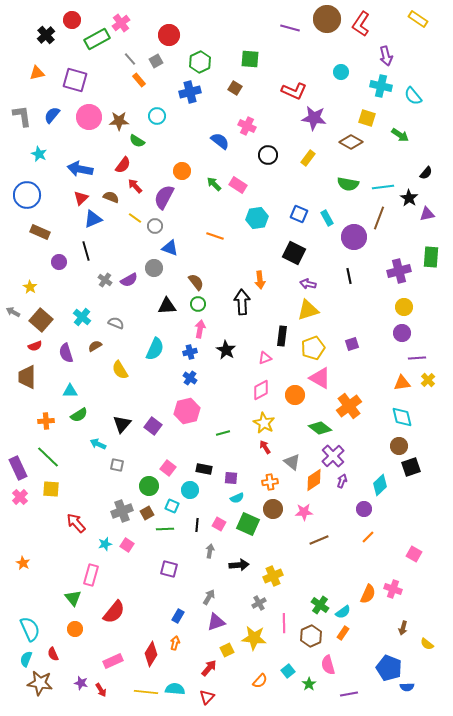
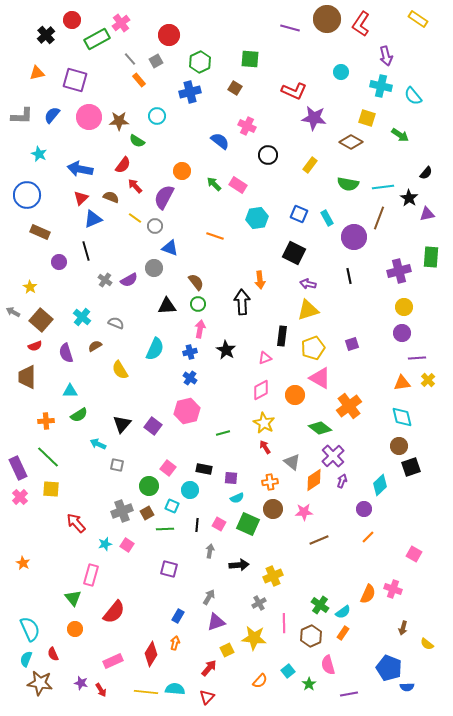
gray L-shape at (22, 116): rotated 100 degrees clockwise
yellow rectangle at (308, 158): moved 2 px right, 7 px down
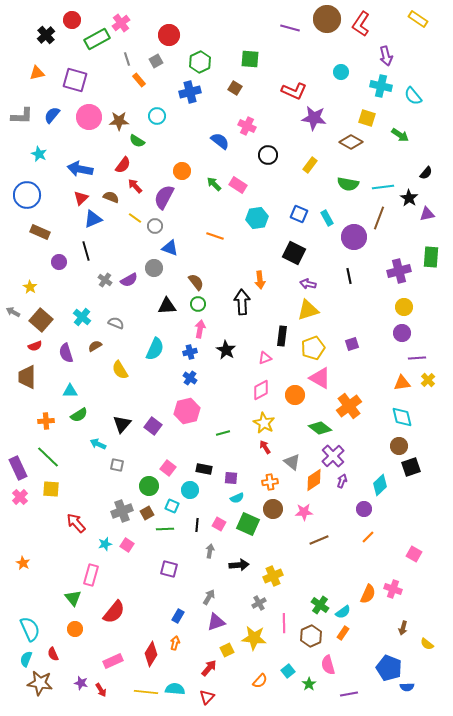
gray line at (130, 59): moved 3 px left; rotated 24 degrees clockwise
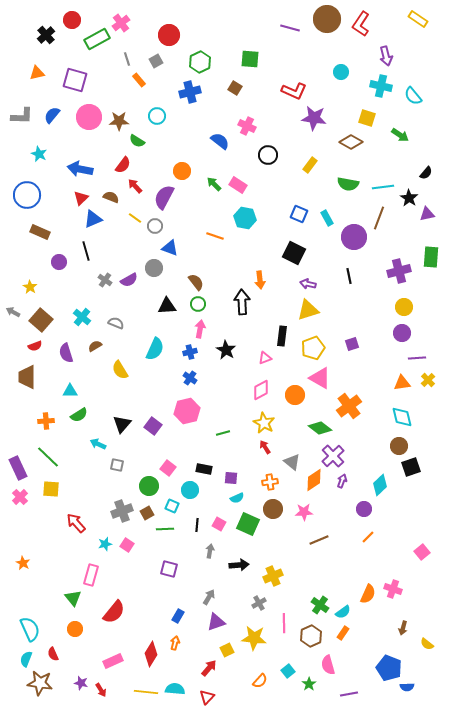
cyan hexagon at (257, 218): moved 12 px left; rotated 20 degrees clockwise
pink square at (414, 554): moved 8 px right, 2 px up; rotated 21 degrees clockwise
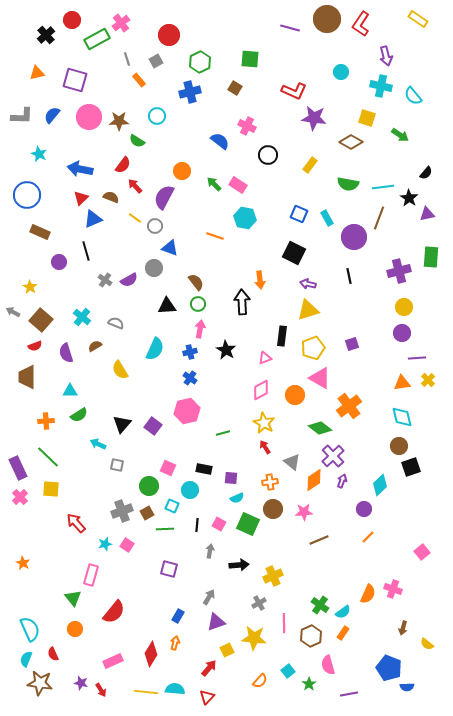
pink square at (168, 468): rotated 14 degrees counterclockwise
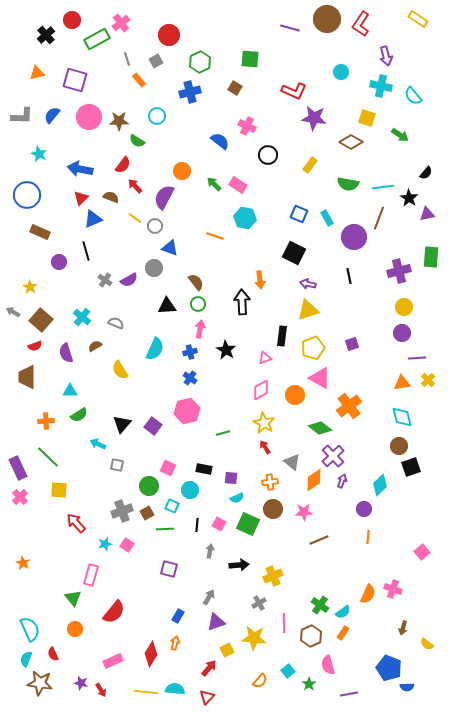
yellow square at (51, 489): moved 8 px right, 1 px down
orange line at (368, 537): rotated 40 degrees counterclockwise
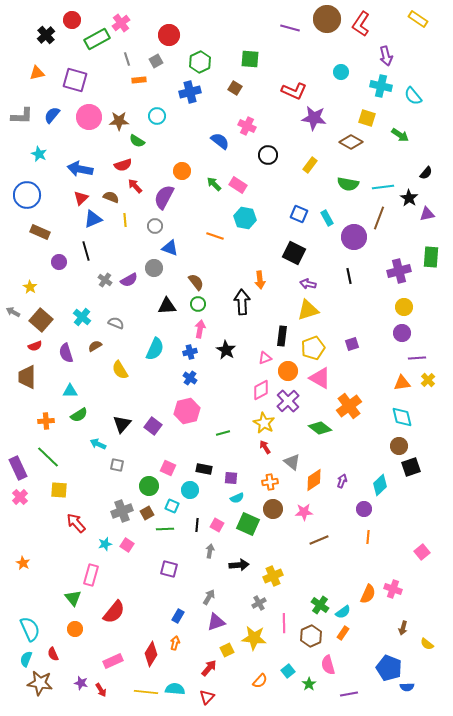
orange rectangle at (139, 80): rotated 56 degrees counterclockwise
red semicircle at (123, 165): rotated 36 degrees clockwise
yellow line at (135, 218): moved 10 px left, 2 px down; rotated 48 degrees clockwise
orange circle at (295, 395): moved 7 px left, 24 px up
purple cross at (333, 456): moved 45 px left, 55 px up
pink square at (219, 524): moved 2 px left, 1 px down
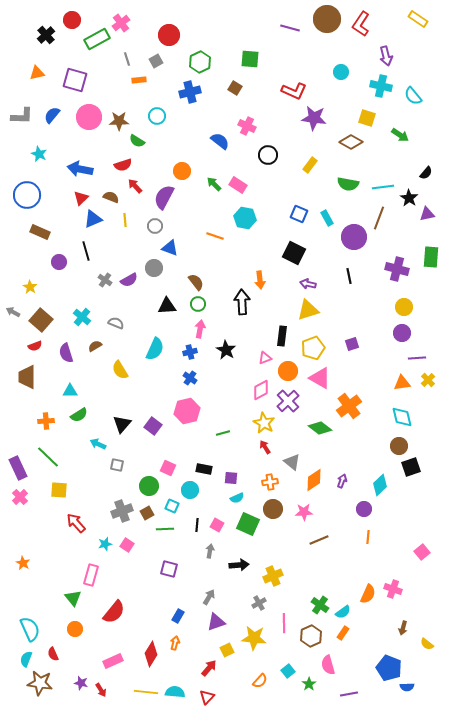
purple cross at (399, 271): moved 2 px left, 2 px up; rotated 30 degrees clockwise
cyan semicircle at (175, 689): moved 3 px down
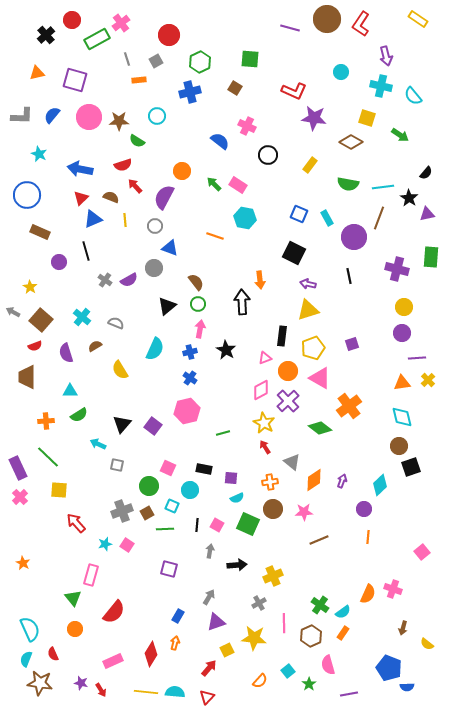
black triangle at (167, 306): rotated 36 degrees counterclockwise
black arrow at (239, 565): moved 2 px left
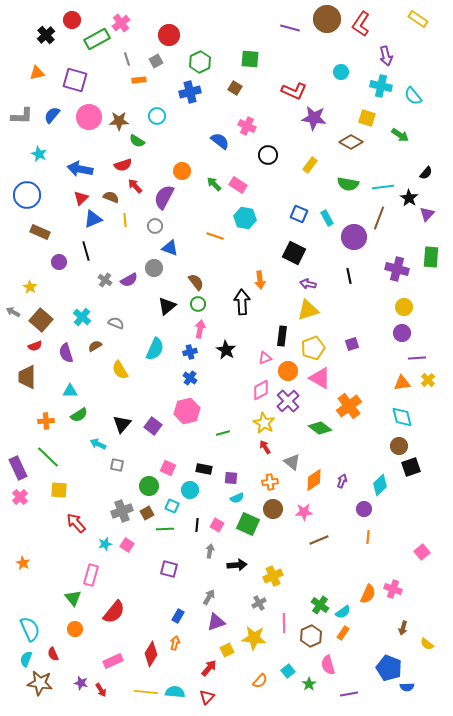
purple triangle at (427, 214): rotated 35 degrees counterclockwise
